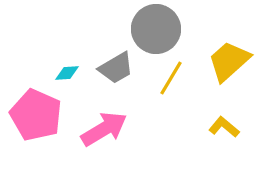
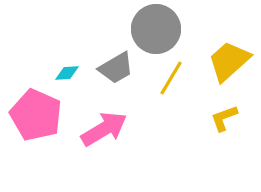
yellow L-shape: moved 9 px up; rotated 60 degrees counterclockwise
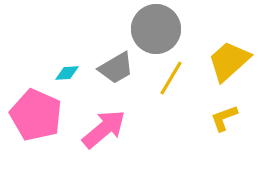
pink arrow: rotated 9 degrees counterclockwise
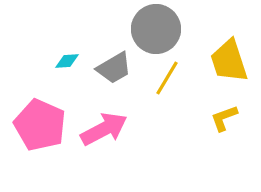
yellow trapezoid: rotated 66 degrees counterclockwise
gray trapezoid: moved 2 px left
cyan diamond: moved 12 px up
yellow line: moved 4 px left
pink pentagon: moved 4 px right, 10 px down
pink arrow: rotated 12 degrees clockwise
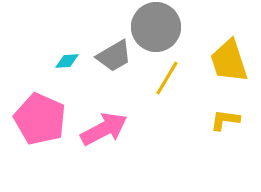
gray circle: moved 2 px up
gray trapezoid: moved 12 px up
yellow L-shape: moved 1 px right, 2 px down; rotated 28 degrees clockwise
pink pentagon: moved 6 px up
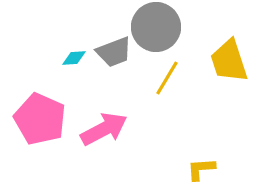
gray trapezoid: moved 4 px up; rotated 9 degrees clockwise
cyan diamond: moved 7 px right, 3 px up
yellow L-shape: moved 24 px left, 49 px down; rotated 12 degrees counterclockwise
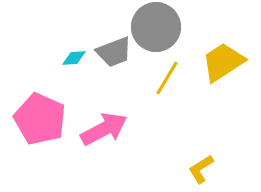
yellow trapezoid: moved 6 px left, 1 px down; rotated 75 degrees clockwise
yellow L-shape: rotated 28 degrees counterclockwise
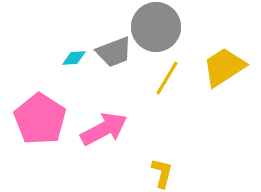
yellow trapezoid: moved 1 px right, 5 px down
pink pentagon: rotated 9 degrees clockwise
yellow L-shape: moved 39 px left, 4 px down; rotated 136 degrees clockwise
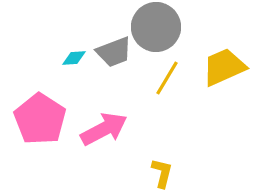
yellow trapezoid: rotated 9 degrees clockwise
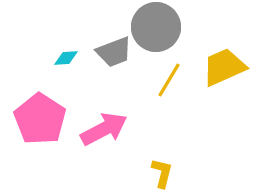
cyan diamond: moved 8 px left
yellow line: moved 2 px right, 2 px down
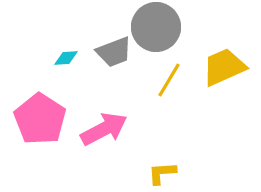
yellow L-shape: rotated 108 degrees counterclockwise
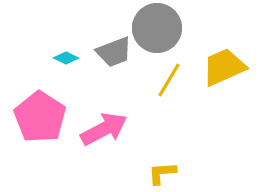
gray circle: moved 1 px right, 1 px down
cyan diamond: rotated 30 degrees clockwise
pink pentagon: moved 2 px up
